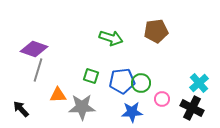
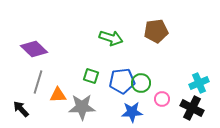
purple diamond: rotated 24 degrees clockwise
gray line: moved 12 px down
cyan cross: rotated 18 degrees clockwise
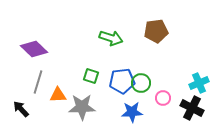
pink circle: moved 1 px right, 1 px up
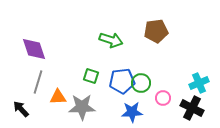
green arrow: moved 2 px down
purple diamond: rotated 28 degrees clockwise
orange triangle: moved 2 px down
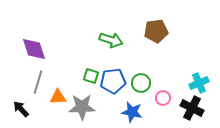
blue pentagon: moved 9 px left
blue star: rotated 15 degrees clockwise
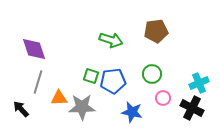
green circle: moved 11 px right, 9 px up
orange triangle: moved 1 px right, 1 px down
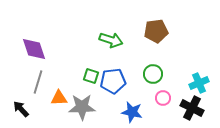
green circle: moved 1 px right
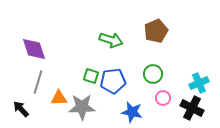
brown pentagon: rotated 15 degrees counterclockwise
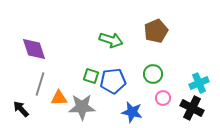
gray line: moved 2 px right, 2 px down
